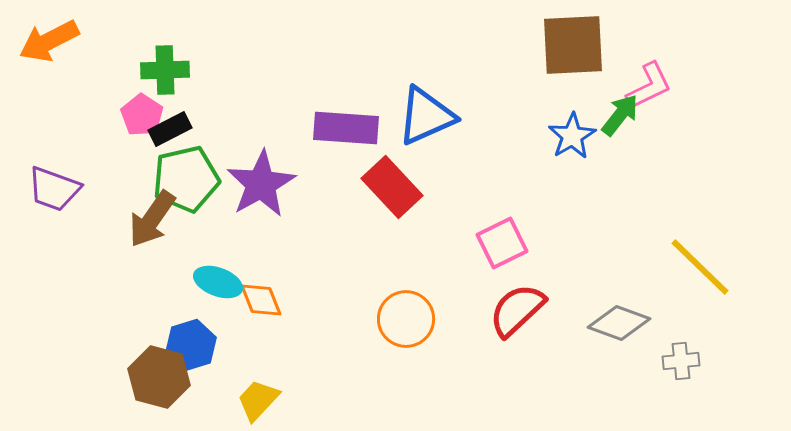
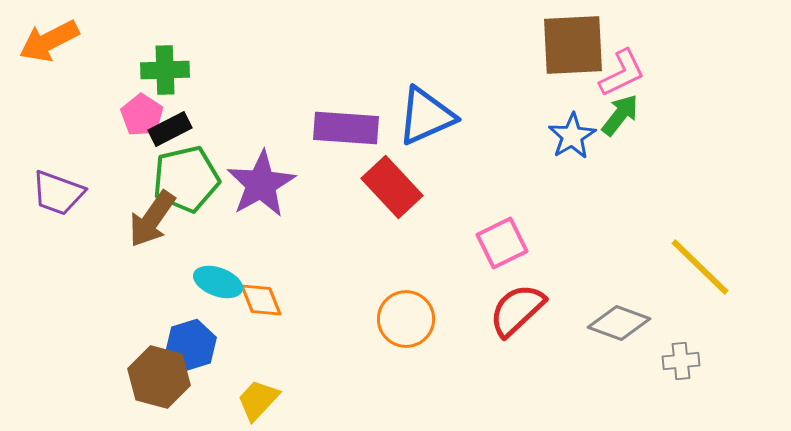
pink L-shape: moved 27 px left, 13 px up
purple trapezoid: moved 4 px right, 4 px down
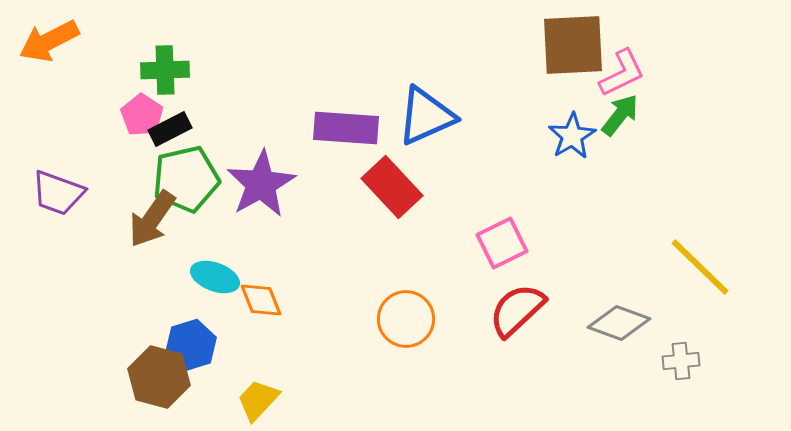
cyan ellipse: moved 3 px left, 5 px up
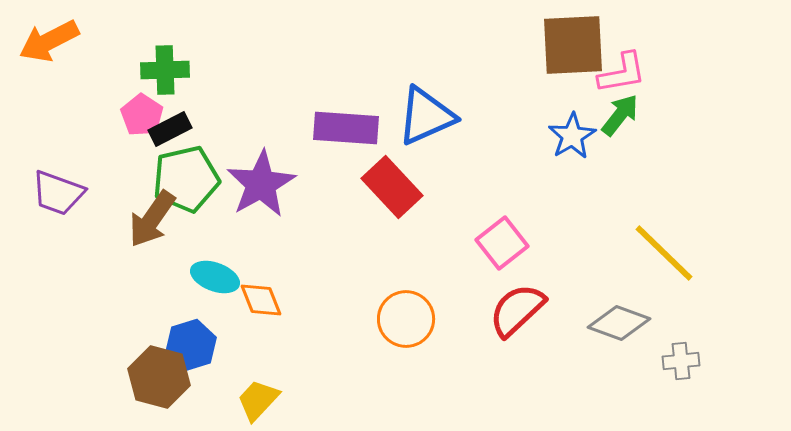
pink L-shape: rotated 16 degrees clockwise
pink square: rotated 12 degrees counterclockwise
yellow line: moved 36 px left, 14 px up
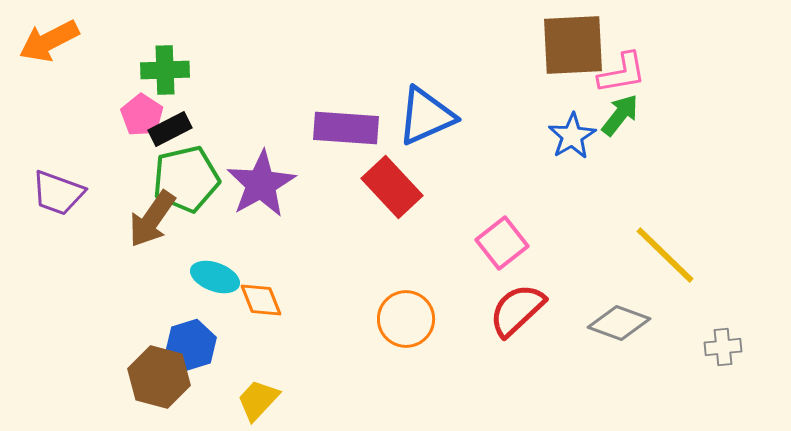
yellow line: moved 1 px right, 2 px down
gray cross: moved 42 px right, 14 px up
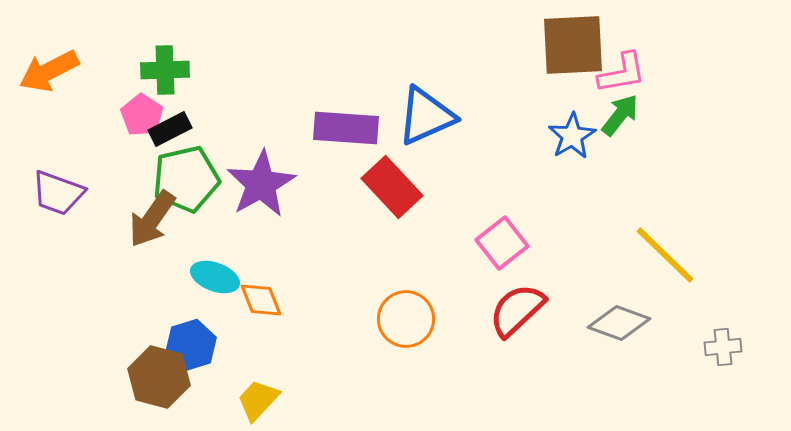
orange arrow: moved 30 px down
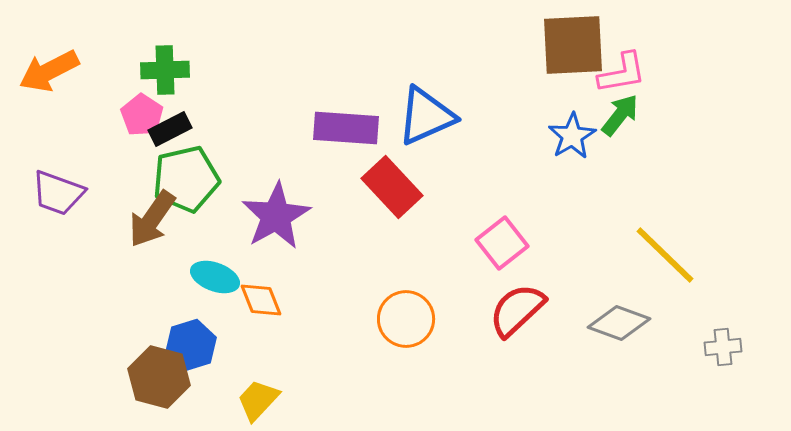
purple star: moved 15 px right, 32 px down
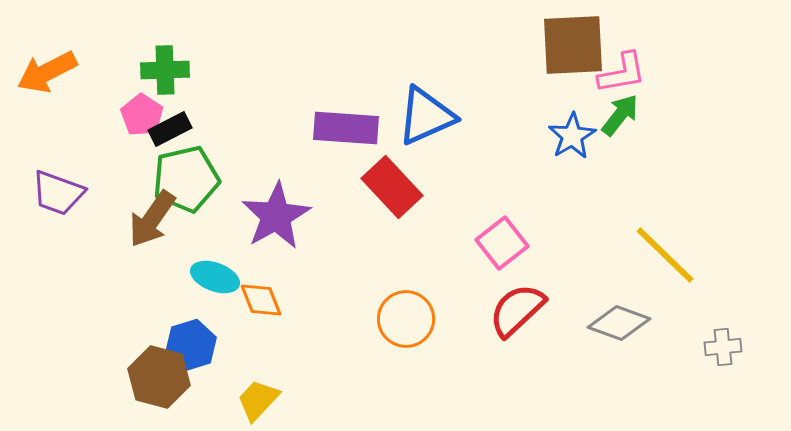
orange arrow: moved 2 px left, 1 px down
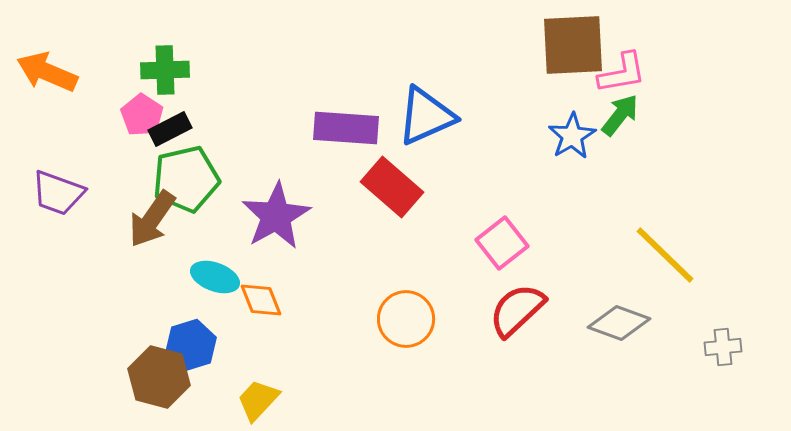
orange arrow: rotated 50 degrees clockwise
red rectangle: rotated 6 degrees counterclockwise
